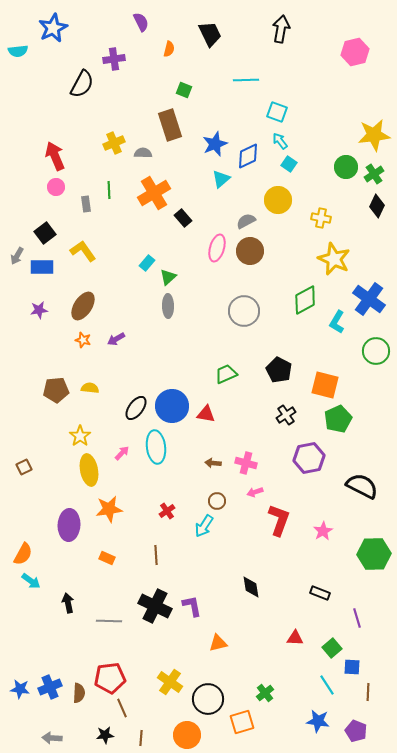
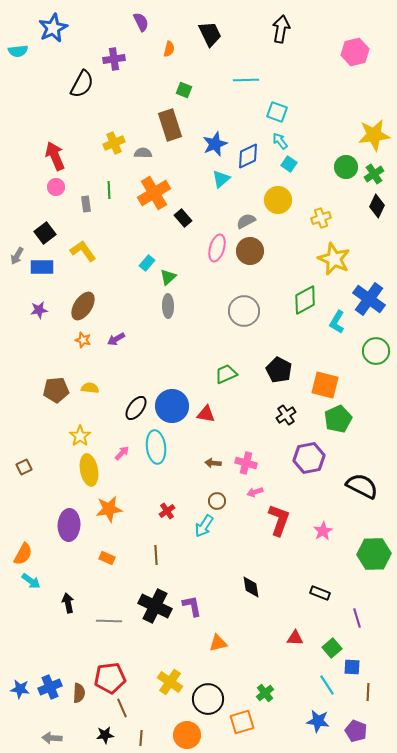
yellow cross at (321, 218): rotated 30 degrees counterclockwise
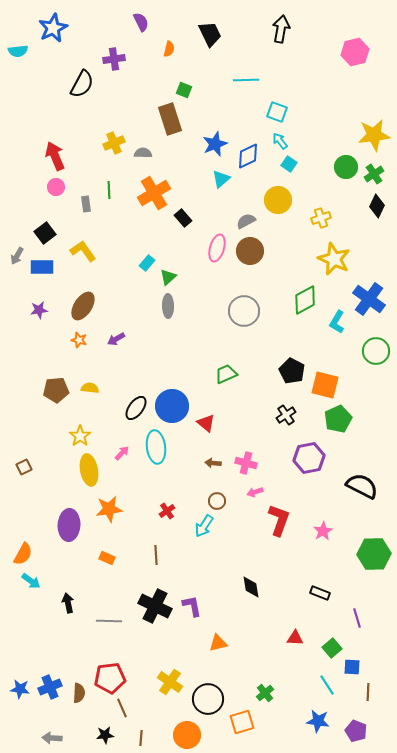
brown rectangle at (170, 125): moved 6 px up
orange star at (83, 340): moved 4 px left
black pentagon at (279, 370): moved 13 px right, 1 px down
red triangle at (206, 414): moved 9 px down; rotated 30 degrees clockwise
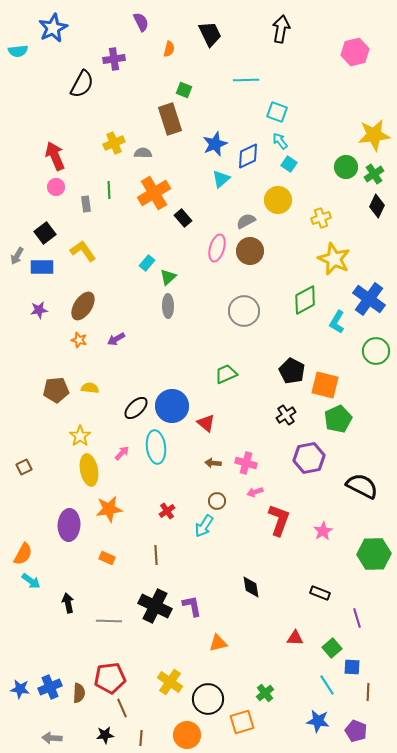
black ellipse at (136, 408): rotated 10 degrees clockwise
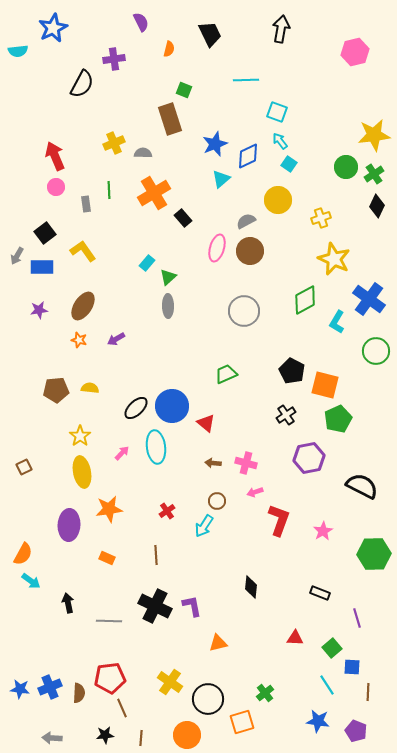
yellow ellipse at (89, 470): moved 7 px left, 2 px down
black diamond at (251, 587): rotated 15 degrees clockwise
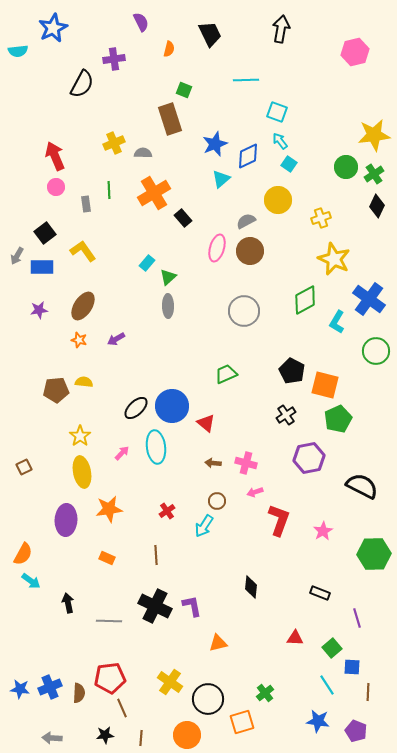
yellow semicircle at (90, 388): moved 6 px left, 6 px up
purple ellipse at (69, 525): moved 3 px left, 5 px up
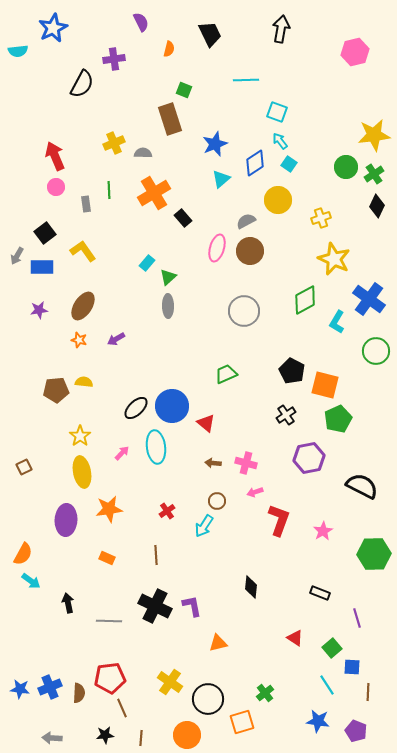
blue diamond at (248, 156): moved 7 px right, 7 px down; rotated 8 degrees counterclockwise
red triangle at (295, 638): rotated 30 degrees clockwise
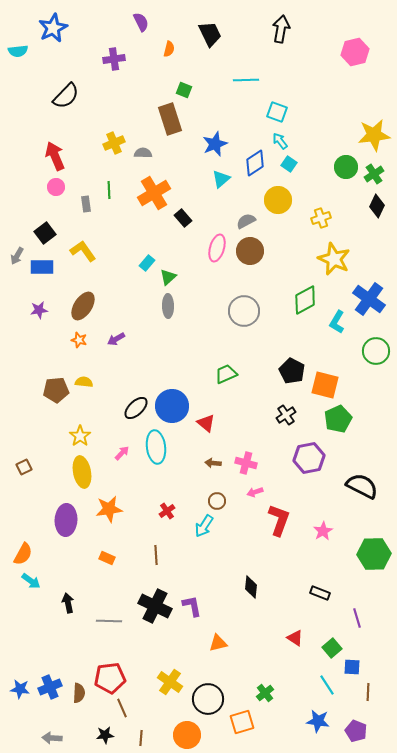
black semicircle at (82, 84): moved 16 px left, 12 px down; rotated 16 degrees clockwise
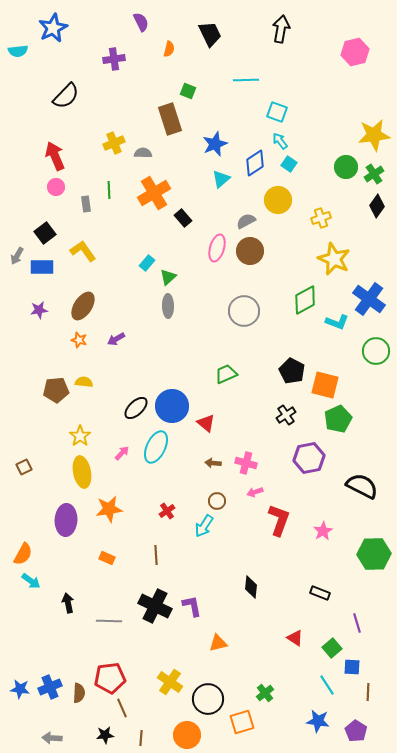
green square at (184, 90): moved 4 px right, 1 px down
black diamond at (377, 206): rotated 10 degrees clockwise
cyan L-shape at (337, 322): rotated 100 degrees counterclockwise
cyan ellipse at (156, 447): rotated 32 degrees clockwise
purple line at (357, 618): moved 5 px down
purple pentagon at (356, 731): rotated 10 degrees clockwise
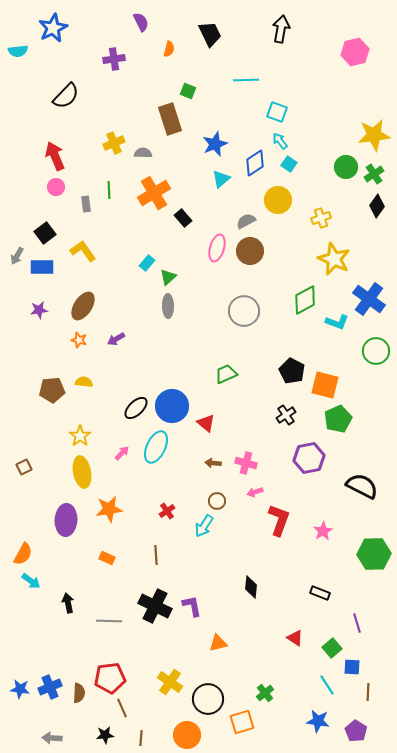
brown pentagon at (56, 390): moved 4 px left
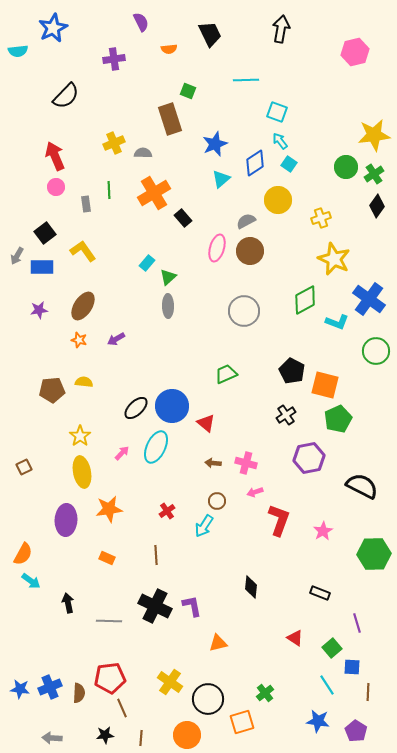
orange semicircle at (169, 49): rotated 70 degrees clockwise
